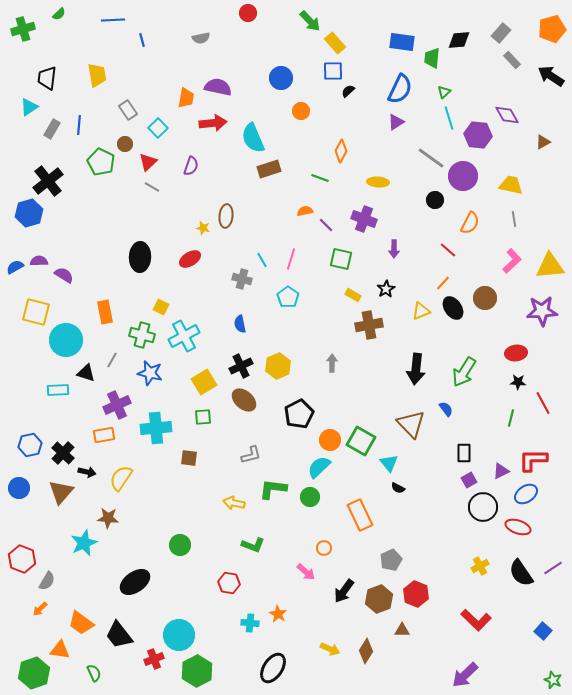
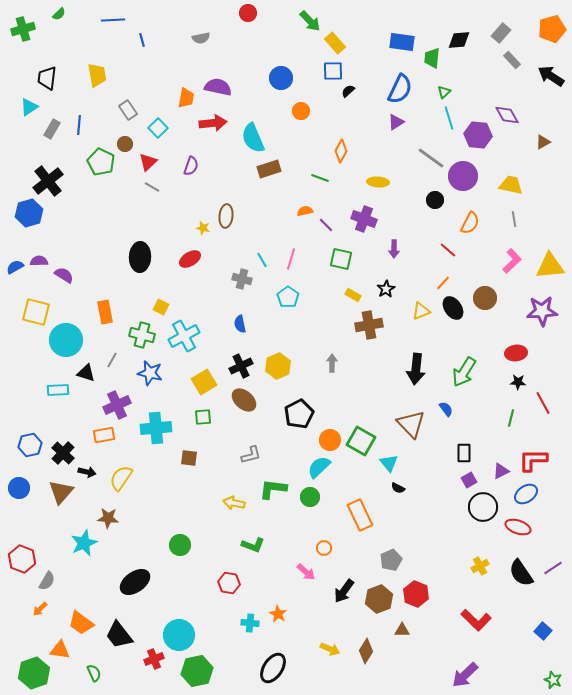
green hexagon at (197, 671): rotated 16 degrees clockwise
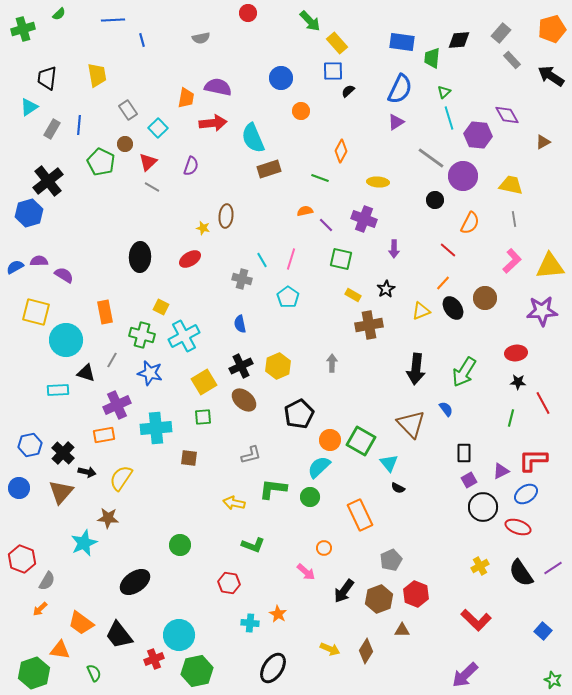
yellow rectangle at (335, 43): moved 2 px right
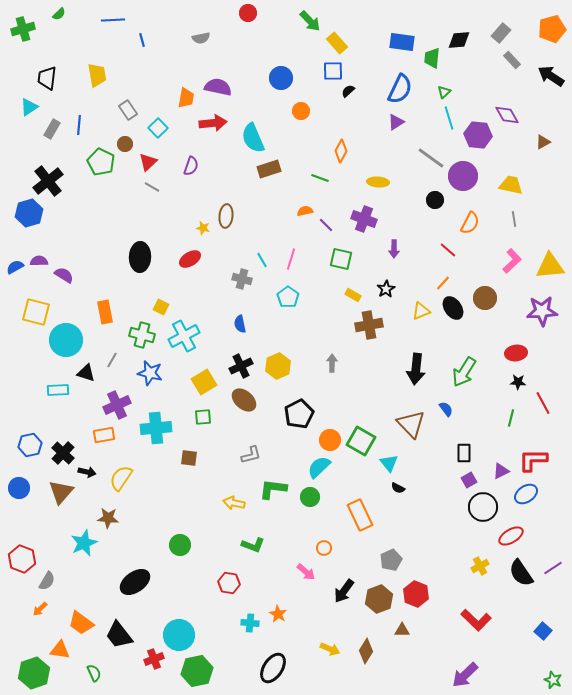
red ellipse at (518, 527): moved 7 px left, 9 px down; rotated 50 degrees counterclockwise
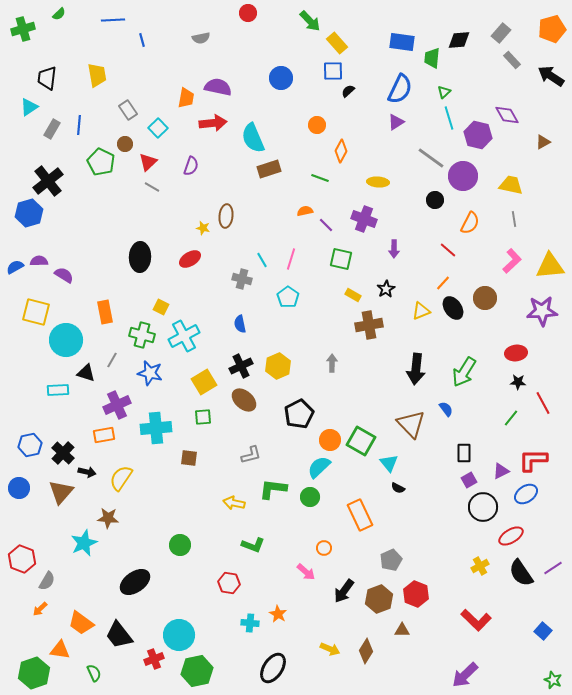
orange circle at (301, 111): moved 16 px right, 14 px down
purple hexagon at (478, 135): rotated 8 degrees clockwise
green line at (511, 418): rotated 24 degrees clockwise
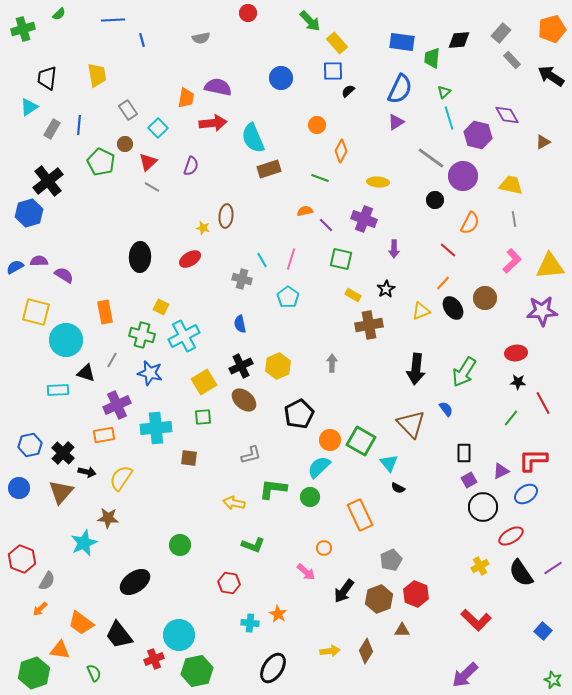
yellow arrow at (330, 649): moved 2 px down; rotated 30 degrees counterclockwise
